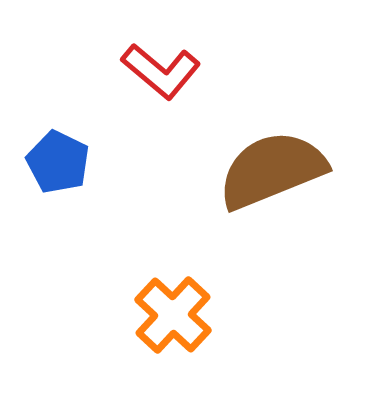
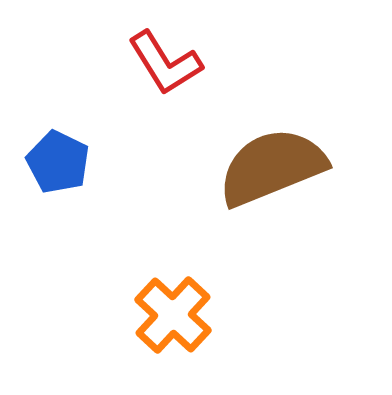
red L-shape: moved 4 px right, 8 px up; rotated 18 degrees clockwise
brown semicircle: moved 3 px up
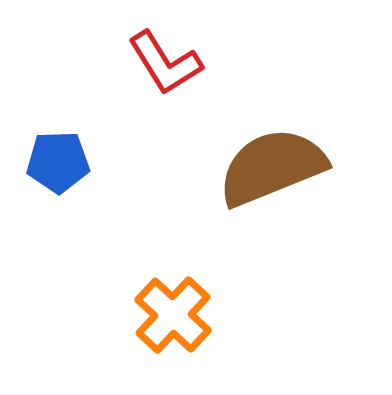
blue pentagon: rotated 28 degrees counterclockwise
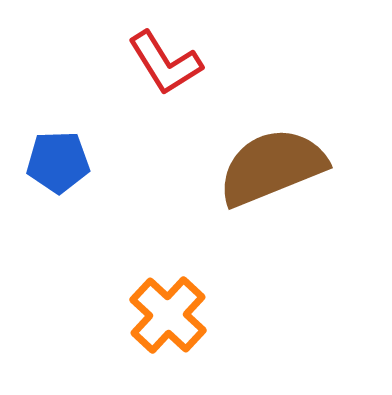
orange cross: moved 5 px left
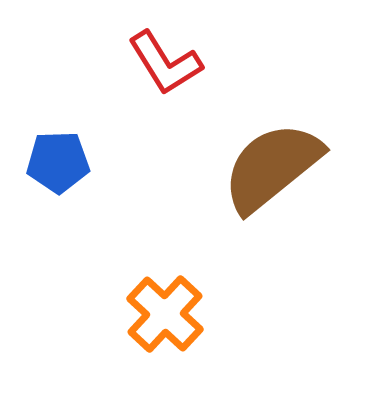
brown semicircle: rotated 17 degrees counterclockwise
orange cross: moved 3 px left, 1 px up
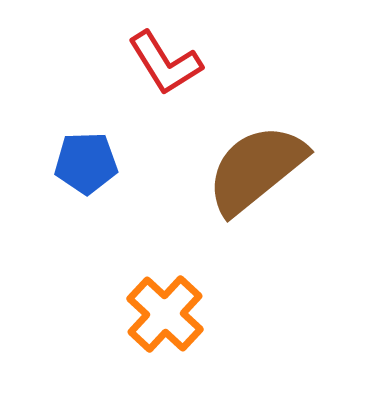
blue pentagon: moved 28 px right, 1 px down
brown semicircle: moved 16 px left, 2 px down
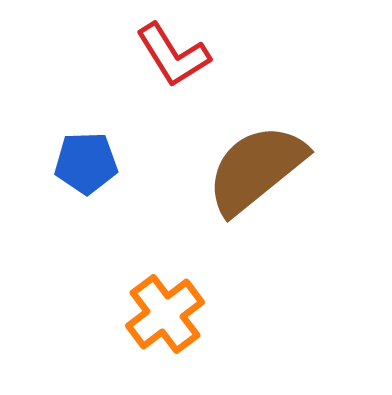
red L-shape: moved 8 px right, 8 px up
orange cross: rotated 10 degrees clockwise
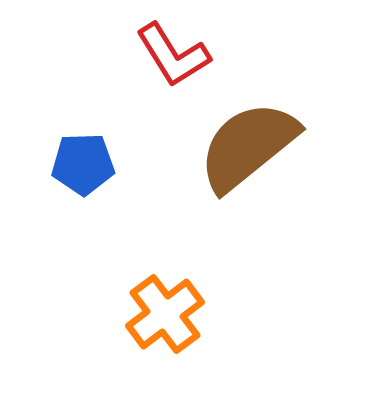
blue pentagon: moved 3 px left, 1 px down
brown semicircle: moved 8 px left, 23 px up
